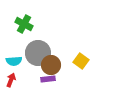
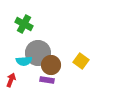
cyan semicircle: moved 10 px right
purple rectangle: moved 1 px left, 1 px down; rotated 16 degrees clockwise
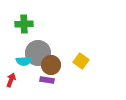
green cross: rotated 30 degrees counterclockwise
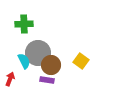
cyan semicircle: rotated 112 degrees counterclockwise
red arrow: moved 1 px left, 1 px up
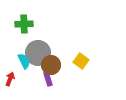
purple rectangle: moved 1 px right, 1 px up; rotated 64 degrees clockwise
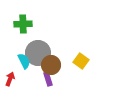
green cross: moved 1 px left
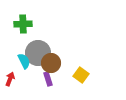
yellow square: moved 14 px down
brown circle: moved 2 px up
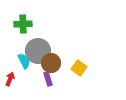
gray circle: moved 2 px up
yellow square: moved 2 px left, 7 px up
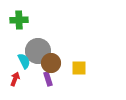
green cross: moved 4 px left, 4 px up
yellow square: rotated 35 degrees counterclockwise
red arrow: moved 5 px right
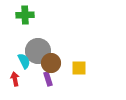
green cross: moved 6 px right, 5 px up
red arrow: rotated 32 degrees counterclockwise
